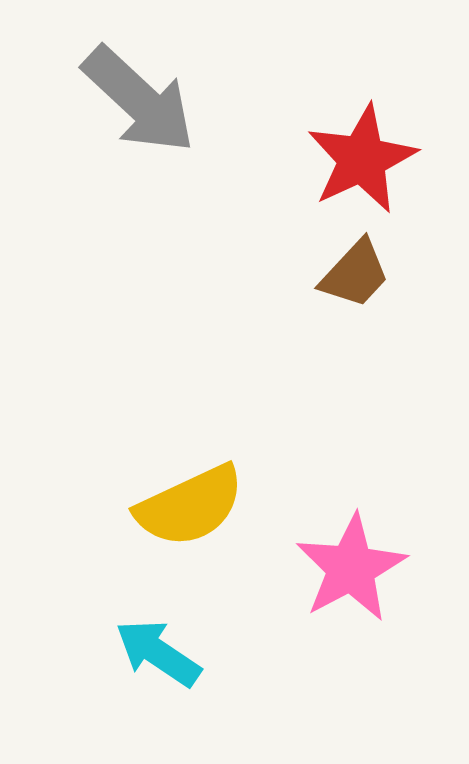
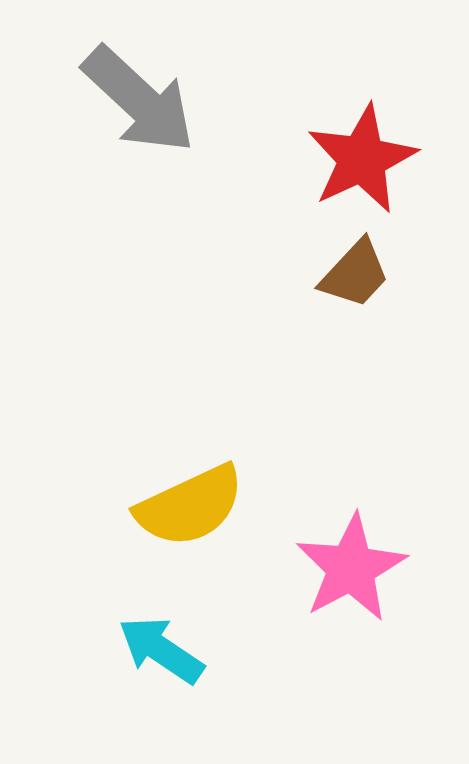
cyan arrow: moved 3 px right, 3 px up
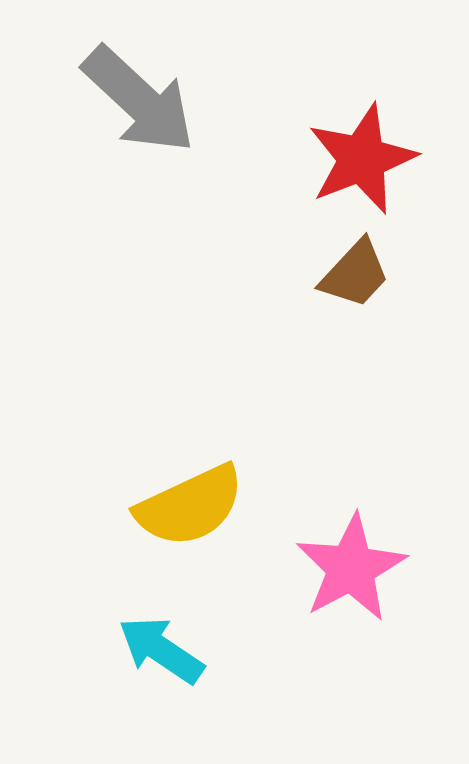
red star: rotated 4 degrees clockwise
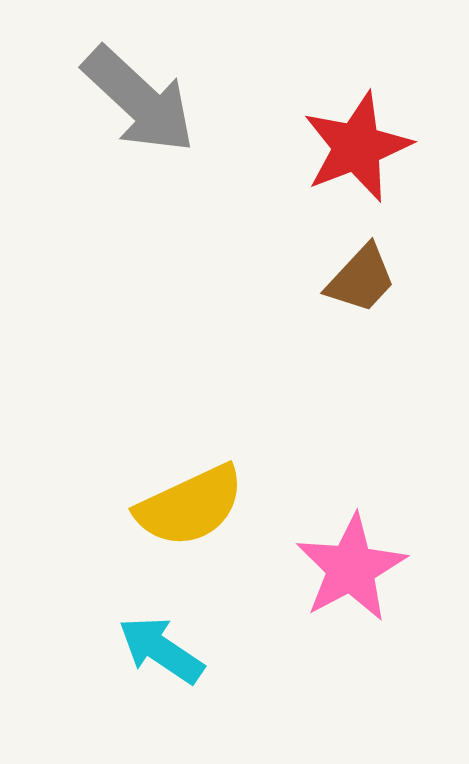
red star: moved 5 px left, 12 px up
brown trapezoid: moved 6 px right, 5 px down
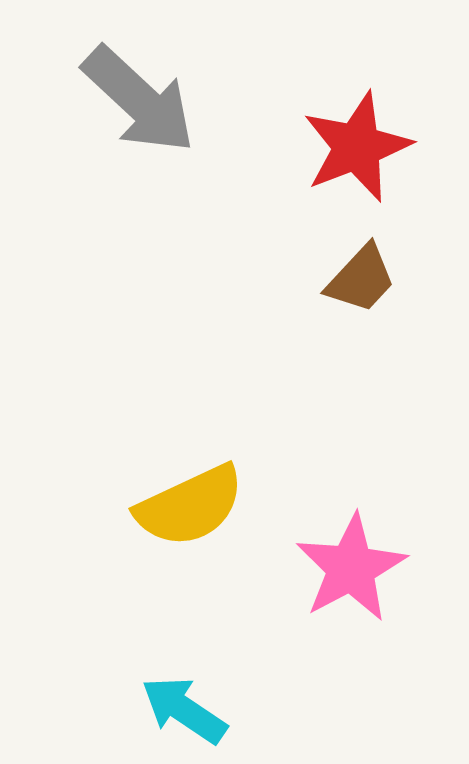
cyan arrow: moved 23 px right, 60 px down
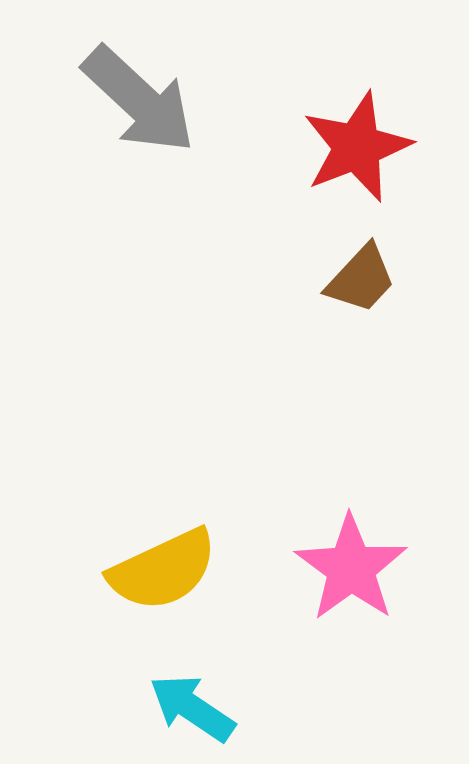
yellow semicircle: moved 27 px left, 64 px down
pink star: rotated 8 degrees counterclockwise
cyan arrow: moved 8 px right, 2 px up
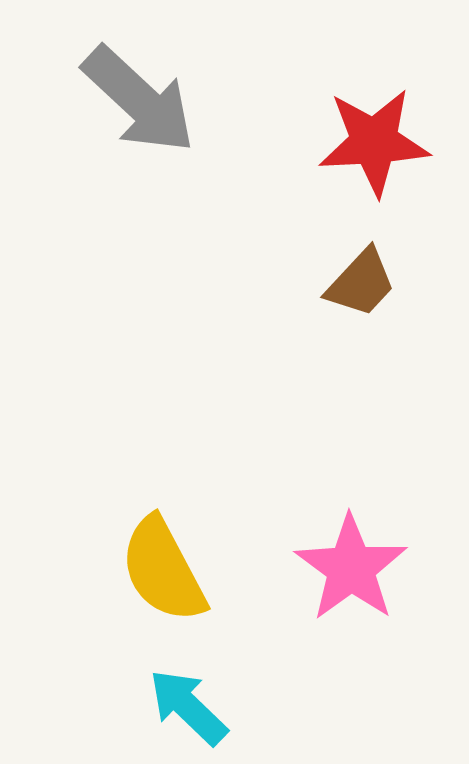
red star: moved 17 px right, 5 px up; rotated 18 degrees clockwise
brown trapezoid: moved 4 px down
yellow semicircle: rotated 87 degrees clockwise
cyan arrow: moved 4 px left, 1 px up; rotated 10 degrees clockwise
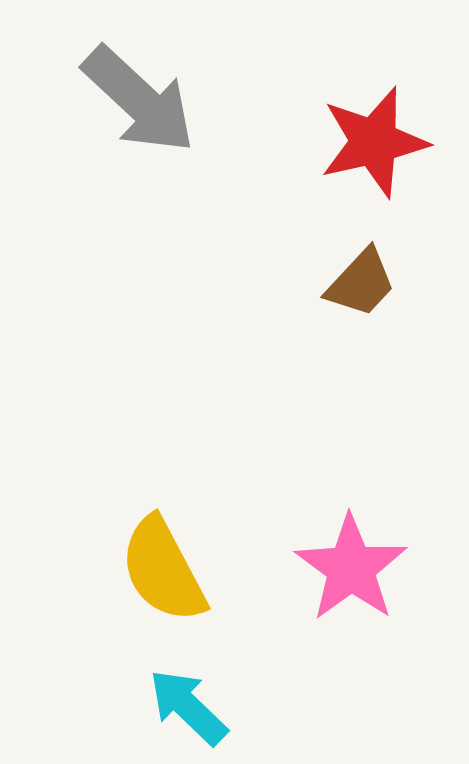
red star: rotated 10 degrees counterclockwise
